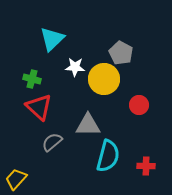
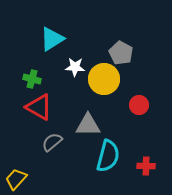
cyan triangle: rotated 12 degrees clockwise
red triangle: rotated 12 degrees counterclockwise
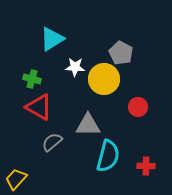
red circle: moved 1 px left, 2 px down
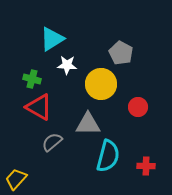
white star: moved 8 px left, 2 px up
yellow circle: moved 3 px left, 5 px down
gray triangle: moved 1 px up
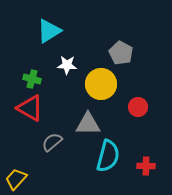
cyan triangle: moved 3 px left, 8 px up
red triangle: moved 9 px left, 1 px down
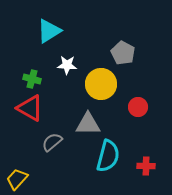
gray pentagon: moved 2 px right
yellow trapezoid: moved 1 px right
